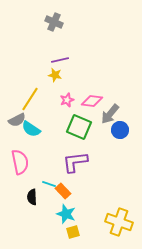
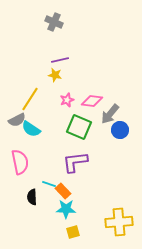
cyan star: moved 5 px up; rotated 18 degrees counterclockwise
yellow cross: rotated 24 degrees counterclockwise
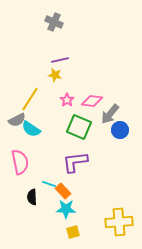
pink star: rotated 16 degrees counterclockwise
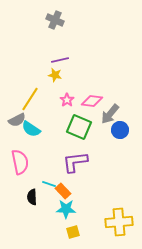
gray cross: moved 1 px right, 2 px up
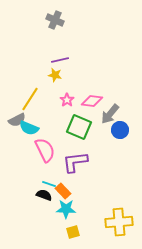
cyan semicircle: moved 2 px left, 1 px up; rotated 12 degrees counterclockwise
pink semicircle: moved 25 px right, 12 px up; rotated 15 degrees counterclockwise
black semicircle: moved 12 px right, 2 px up; rotated 112 degrees clockwise
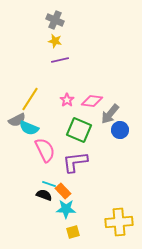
yellow star: moved 34 px up
green square: moved 3 px down
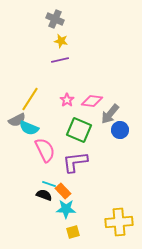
gray cross: moved 1 px up
yellow star: moved 6 px right
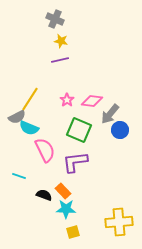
gray semicircle: moved 3 px up
cyan line: moved 30 px left, 8 px up
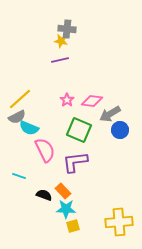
gray cross: moved 12 px right, 10 px down; rotated 18 degrees counterclockwise
yellow line: moved 10 px left; rotated 15 degrees clockwise
gray arrow: rotated 20 degrees clockwise
yellow square: moved 6 px up
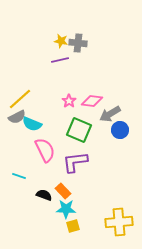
gray cross: moved 11 px right, 14 px down
pink star: moved 2 px right, 1 px down
cyan semicircle: moved 3 px right, 4 px up
